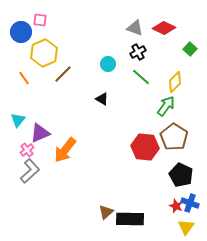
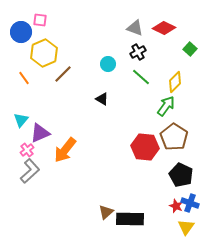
cyan triangle: moved 3 px right
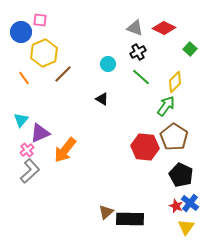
blue cross: rotated 18 degrees clockwise
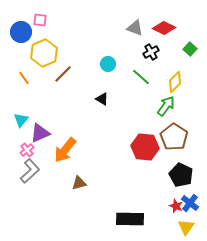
black cross: moved 13 px right
brown triangle: moved 27 px left, 29 px up; rotated 28 degrees clockwise
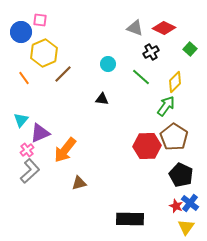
black triangle: rotated 24 degrees counterclockwise
red hexagon: moved 2 px right, 1 px up; rotated 8 degrees counterclockwise
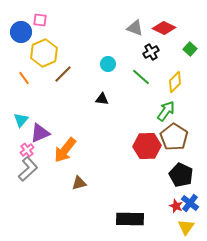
green arrow: moved 5 px down
gray L-shape: moved 2 px left, 2 px up
